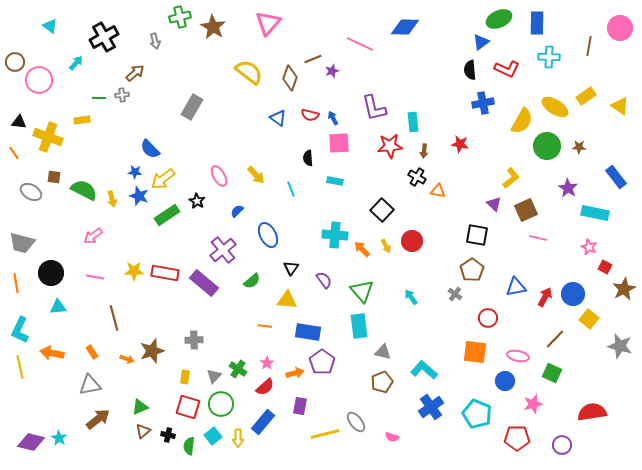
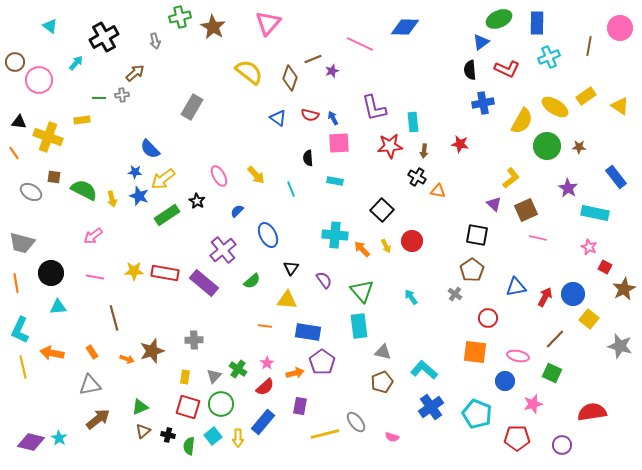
cyan cross at (549, 57): rotated 25 degrees counterclockwise
yellow line at (20, 367): moved 3 px right
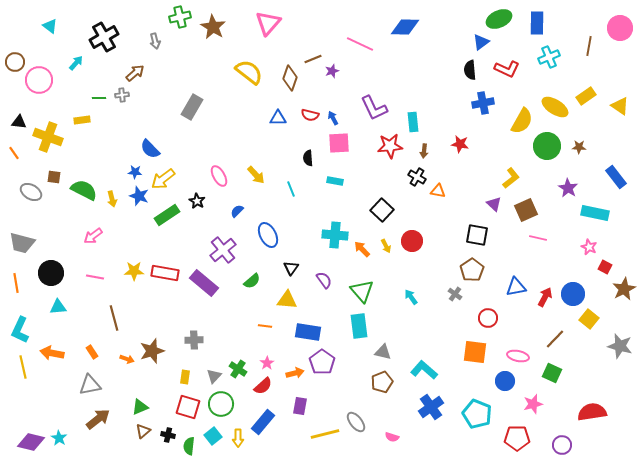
purple L-shape at (374, 108): rotated 12 degrees counterclockwise
blue triangle at (278, 118): rotated 36 degrees counterclockwise
red semicircle at (265, 387): moved 2 px left, 1 px up
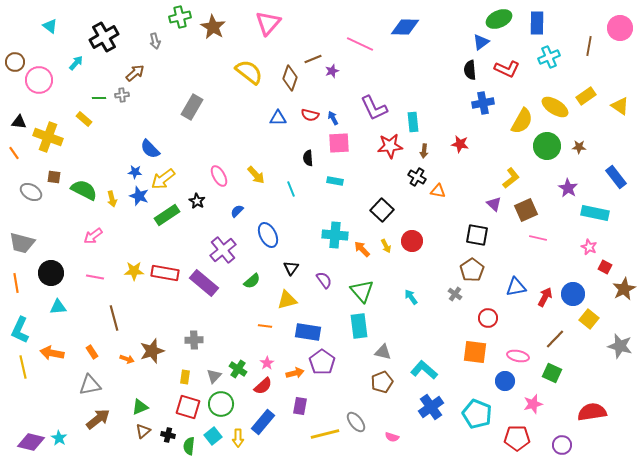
yellow rectangle at (82, 120): moved 2 px right, 1 px up; rotated 49 degrees clockwise
yellow triangle at (287, 300): rotated 20 degrees counterclockwise
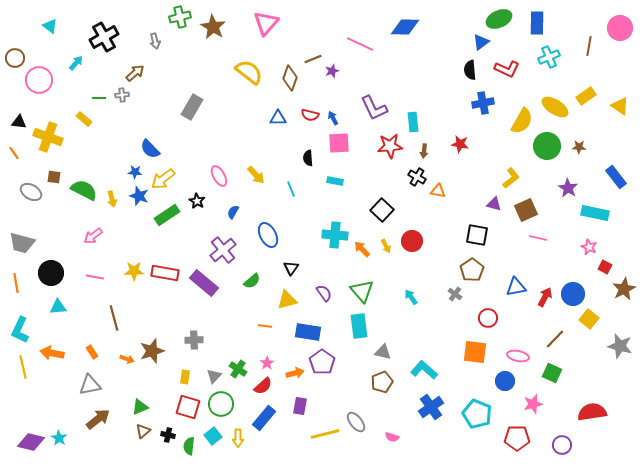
pink triangle at (268, 23): moved 2 px left
brown circle at (15, 62): moved 4 px up
purple triangle at (494, 204): rotated 28 degrees counterclockwise
blue semicircle at (237, 211): moved 4 px left, 1 px down; rotated 16 degrees counterclockwise
purple semicircle at (324, 280): moved 13 px down
blue rectangle at (263, 422): moved 1 px right, 4 px up
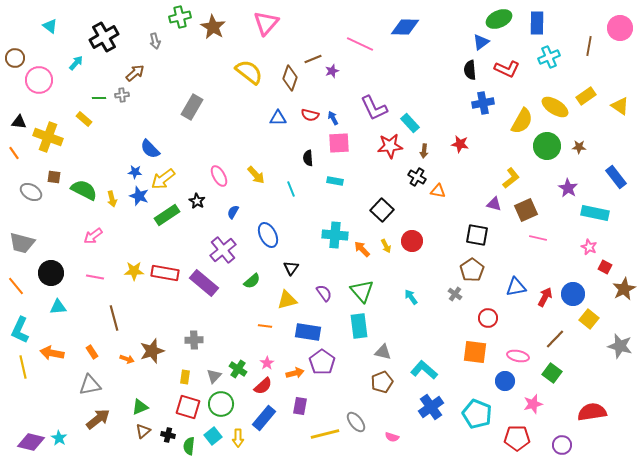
cyan rectangle at (413, 122): moved 3 px left, 1 px down; rotated 36 degrees counterclockwise
orange line at (16, 283): moved 3 px down; rotated 30 degrees counterclockwise
green square at (552, 373): rotated 12 degrees clockwise
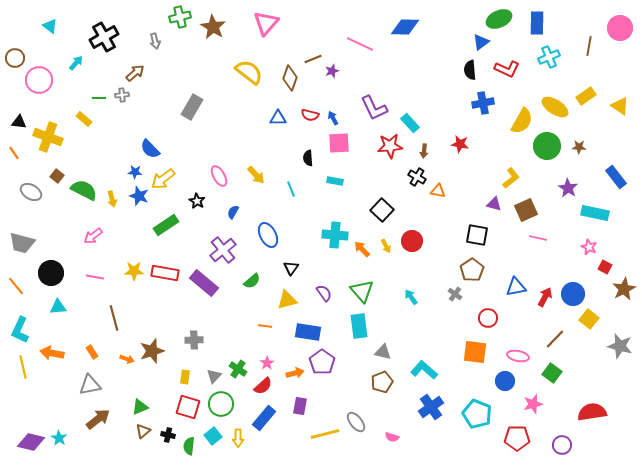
brown square at (54, 177): moved 3 px right, 1 px up; rotated 32 degrees clockwise
green rectangle at (167, 215): moved 1 px left, 10 px down
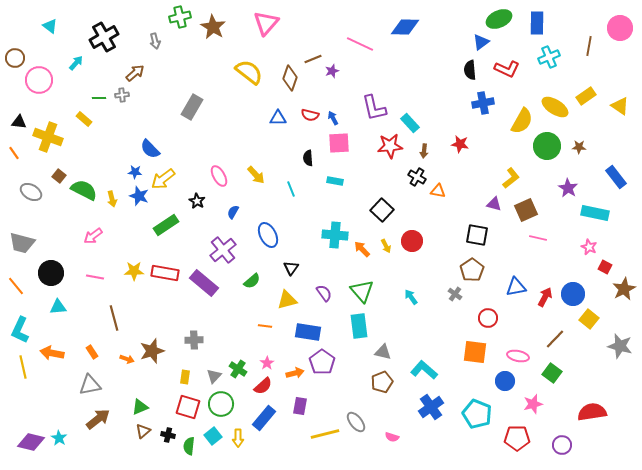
purple L-shape at (374, 108): rotated 12 degrees clockwise
brown square at (57, 176): moved 2 px right
